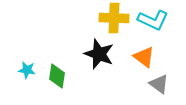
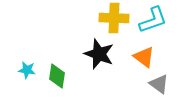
cyan L-shape: rotated 44 degrees counterclockwise
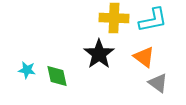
cyan L-shape: rotated 8 degrees clockwise
black star: rotated 16 degrees clockwise
green diamond: rotated 20 degrees counterclockwise
gray triangle: moved 1 px left, 1 px up
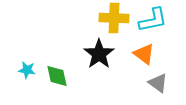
orange triangle: moved 3 px up
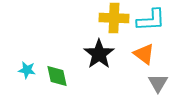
cyan L-shape: moved 2 px left; rotated 8 degrees clockwise
gray triangle: rotated 25 degrees clockwise
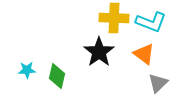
cyan L-shape: moved 2 px down; rotated 24 degrees clockwise
black star: moved 2 px up
cyan star: rotated 12 degrees counterclockwise
green diamond: rotated 25 degrees clockwise
gray triangle: rotated 15 degrees clockwise
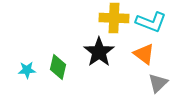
green diamond: moved 1 px right, 9 px up
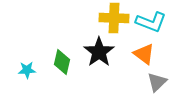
green diamond: moved 4 px right, 5 px up
gray triangle: moved 1 px left, 1 px up
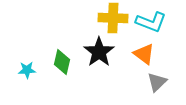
yellow cross: moved 1 px left
